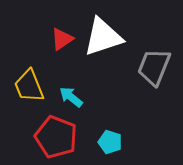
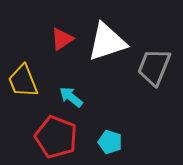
white triangle: moved 4 px right, 5 px down
yellow trapezoid: moved 6 px left, 5 px up
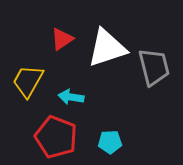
white triangle: moved 6 px down
gray trapezoid: rotated 144 degrees clockwise
yellow trapezoid: moved 5 px right; rotated 51 degrees clockwise
cyan arrow: rotated 30 degrees counterclockwise
cyan pentagon: rotated 20 degrees counterclockwise
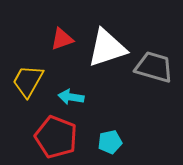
red triangle: rotated 15 degrees clockwise
gray trapezoid: rotated 60 degrees counterclockwise
cyan pentagon: rotated 10 degrees counterclockwise
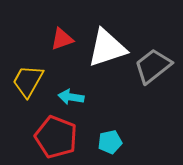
gray trapezoid: moved 1 px left, 1 px up; rotated 54 degrees counterclockwise
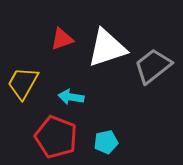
yellow trapezoid: moved 5 px left, 2 px down
cyan pentagon: moved 4 px left
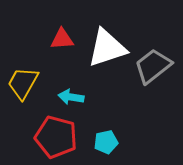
red triangle: rotated 15 degrees clockwise
red pentagon: rotated 6 degrees counterclockwise
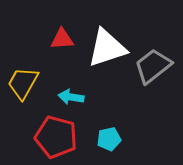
cyan pentagon: moved 3 px right, 3 px up
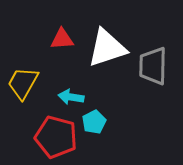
gray trapezoid: rotated 51 degrees counterclockwise
cyan pentagon: moved 15 px left, 17 px up; rotated 15 degrees counterclockwise
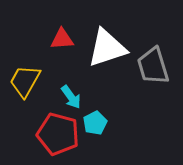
gray trapezoid: rotated 18 degrees counterclockwise
yellow trapezoid: moved 2 px right, 2 px up
cyan arrow: rotated 135 degrees counterclockwise
cyan pentagon: moved 1 px right, 1 px down
red pentagon: moved 2 px right, 3 px up
